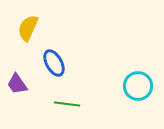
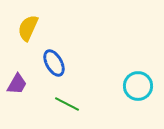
purple trapezoid: rotated 115 degrees counterclockwise
green line: rotated 20 degrees clockwise
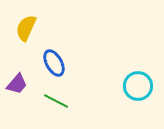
yellow semicircle: moved 2 px left
purple trapezoid: rotated 10 degrees clockwise
green line: moved 11 px left, 3 px up
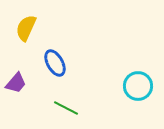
blue ellipse: moved 1 px right
purple trapezoid: moved 1 px left, 1 px up
green line: moved 10 px right, 7 px down
